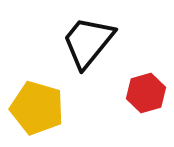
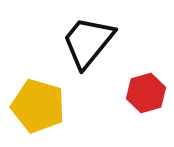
yellow pentagon: moved 1 px right, 2 px up
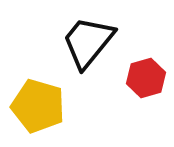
red hexagon: moved 15 px up
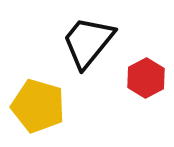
red hexagon: rotated 12 degrees counterclockwise
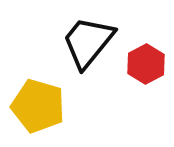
red hexagon: moved 14 px up
